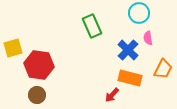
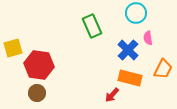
cyan circle: moved 3 px left
brown circle: moved 2 px up
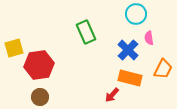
cyan circle: moved 1 px down
green rectangle: moved 6 px left, 6 px down
pink semicircle: moved 1 px right
yellow square: moved 1 px right
red hexagon: rotated 16 degrees counterclockwise
brown circle: moved 3 px right, 4 px down
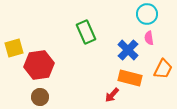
cyan circle: moved 11 px right
